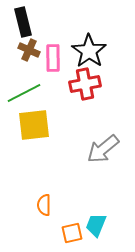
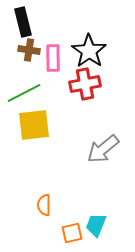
brown cross: rotated 15 degrees counterclockwise
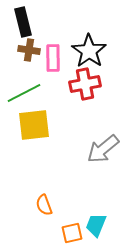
orange semicircle: rotated 20 degrees counterclockwise
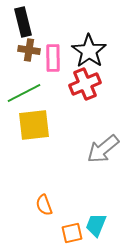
red cross: rotated 12 degrees counterclockwise
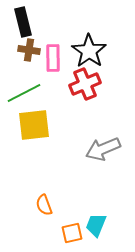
gray arrow: rotated 16 degrees clockwise
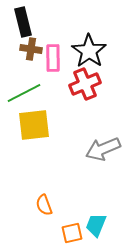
brown cross: moved 2 px right, 1 px up
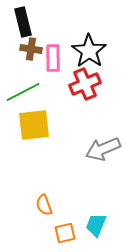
green line: moved 1 px left, 1 px up
orange square: moved 7 px left
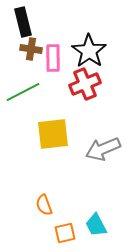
yellow square: moved 19 px right, 9 px down
cyan trapezoid: rotated 50 degrees counterclockwise
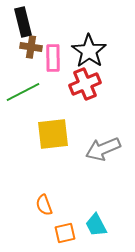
brown cross: moved 2 px up
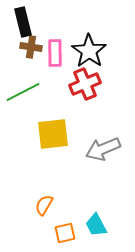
pink rectangle: moved 2 px right, 5 px up
orange semicircle: rotated 50 degrees clockwise
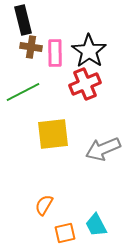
black rectangle: moved 2 px up
